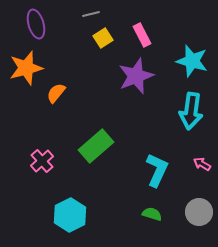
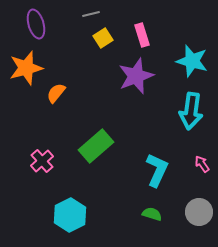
pink rectangle: rotated 10 degrees clockwise
pink arrow: rotated 24 degrees clockwise
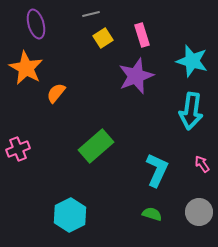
orange star: rotated 28 degrees counterclockwise
pink cross: moved 24 px left, 12 px up; rotated 20 degrees clockwise
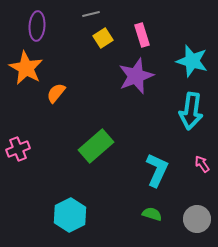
purple ellipse: moved 1 px right, 2 px down; rotated 20 degrees clockwise
gray circle: moved 2 px left, 7 px down
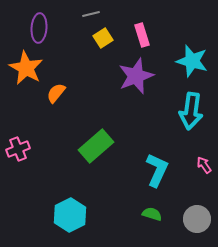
purple ellipse: moved 2 px right, 2 px down
pink arrow: moved 2 px right, 1 px down
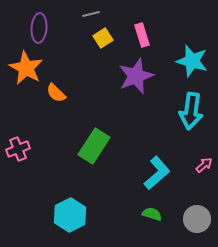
orange semicircle: rotated 85 degrees counterclockwise
green rectangle: moved 2 px left; rotated 16 degrees counterclockwise
pink arrow: rotated 84 degrees clockwise
cyan L-shape: moved 3 px down; rotated 24 degrees clockwise
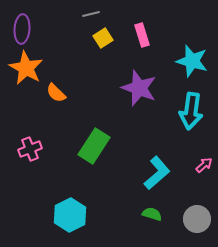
purple ellipse: moved 17 px left, 1 px down
purple star: moved 3 px right, 12 px down; rotated 30 degrees counterclockwise
pink cross: moved 12 px right
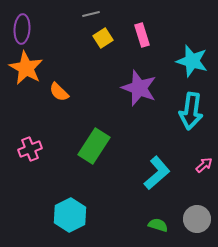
orange semicircle: moved 3 px right, 1 px up
green semicircle: moved 6 px right, 11 px down
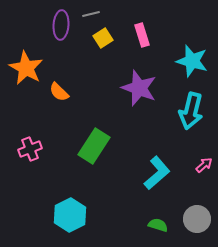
purple ellipse: moved 39 px right, 4 px up
cyan arrow: rotated 6 degrees clockwise
